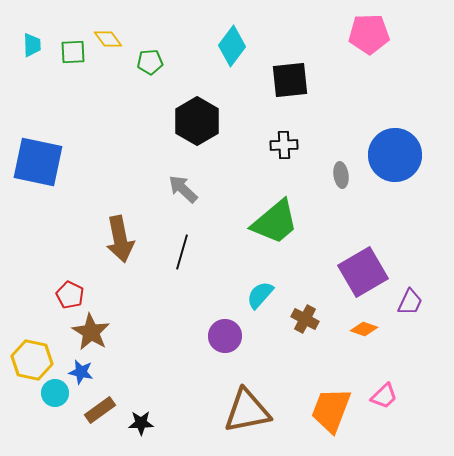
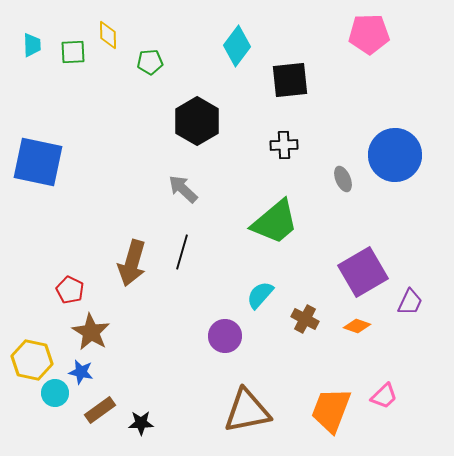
yellow diamond: moved 4 px up; rotated 36 degrees clockwise
cyan diamond: moved 5 px right
gray ellipse: moved 2 px right, 4 px down; rotated 15 degrees counterclockwise
brown arrow: moved 12 px right, 24 px down; rotated 27 degrees clockwise
red pentagon: moved 5 px up
orange diamond: moved 7 px left, 3 px up
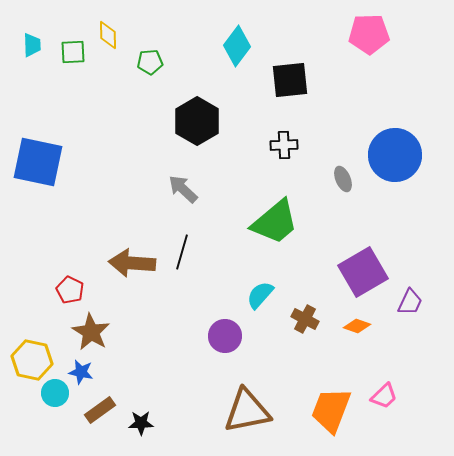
brown arrow: rotated 78 degrees clockwise
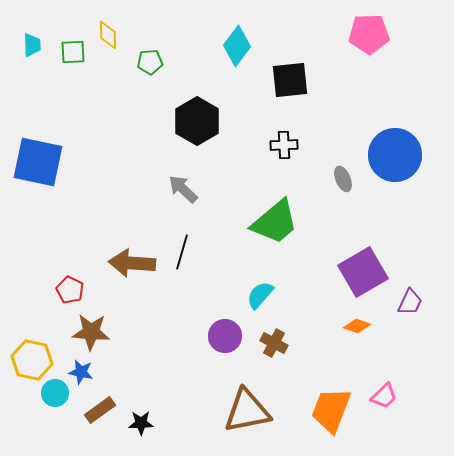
brown cross: moved 31 px left, 24 px down
brown star: rotated 27 degrees counterclockwise
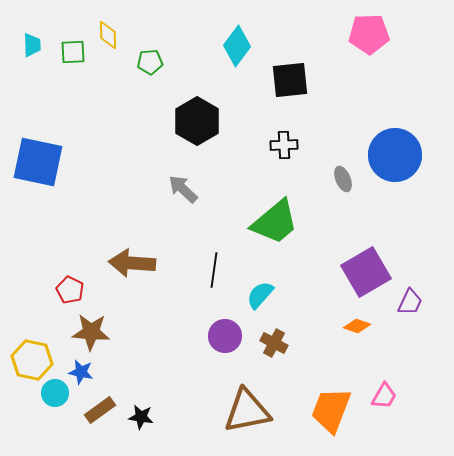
black line: moved 32 px right, 18 px down; rotated 8 degrees counterclockwise
purple square: moved 3 px right
pink trapezoid: rotated 16 degrees counterclockwise
black star: moved 6 px up; rotated 10 degrees clockwise
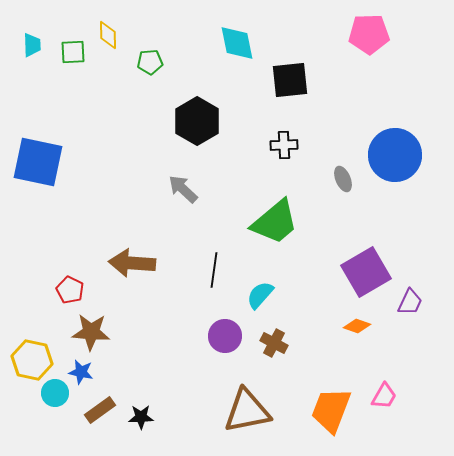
cyan diamond: moved 3 px up; rotated 48 degrees counterclockwise
black star: rotated 10 degrees counterclockwise
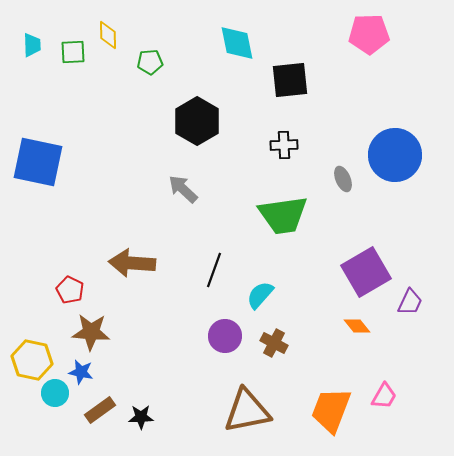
green trapezoid: moved 8 px right, 7 px up; rotated 32 degrees clockwise
black line: rotated 12 degrees clockwise
orange diamond: rotated 32 degrees clockwise
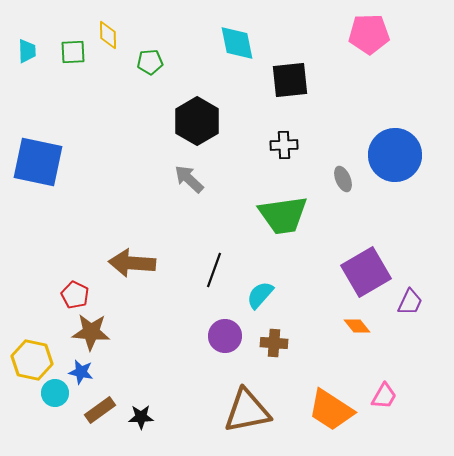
cyan trapezoid: moved 5 px left, 6 px down
gray arrow: moved 6 px right, 10 px up
red pentagon: moved 5 px right, 5 px down
brown cross: rotated 24 degrees counterclockwise
orange trapezoid: rotated 78 degrees counterclockwise
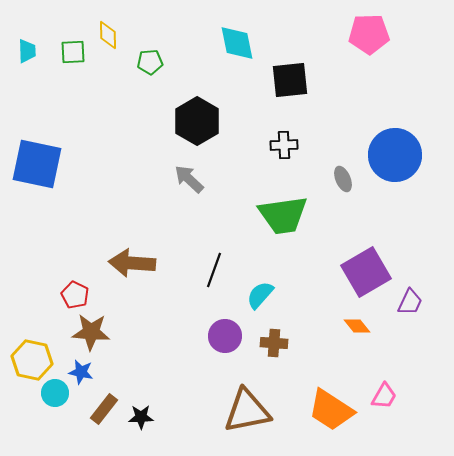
blue square: moved 1 px left, 2 px down
brown rectangle: moved 4 px right, 1 px up; rotated 16 degrees counterclockwise
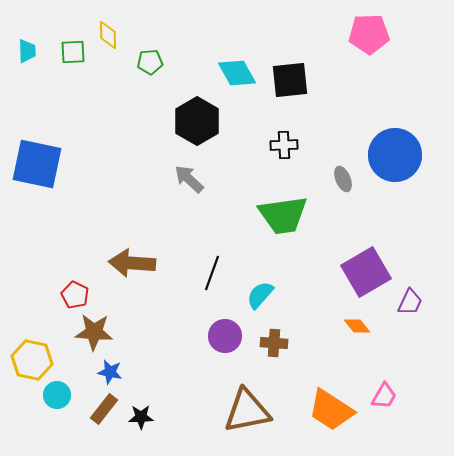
cyan diamond: moved 30 px down; rotated 18 degrees counterclockwise
black line: moved 2 px left, 3 px down
brown star: moved 3 px right
blue star: moved 29 px right
cyan circle: moved 2 px right, 2 px down
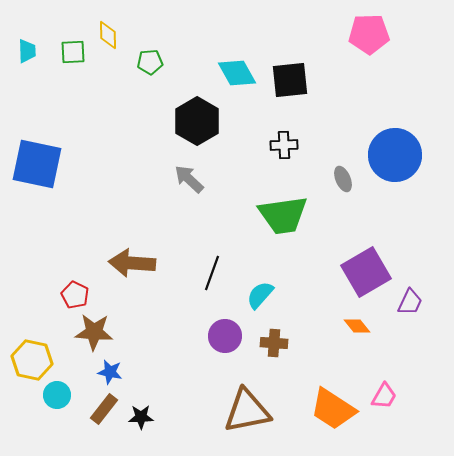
orange trapezoid: moved 2 px right, 1 px up
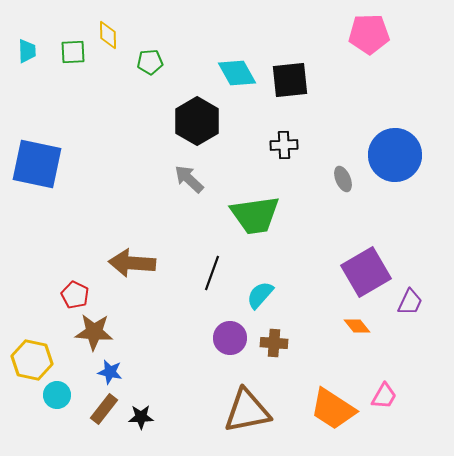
green trapezoid: moved 28 px left
purple circle: moved 5 px right, 2 px down
